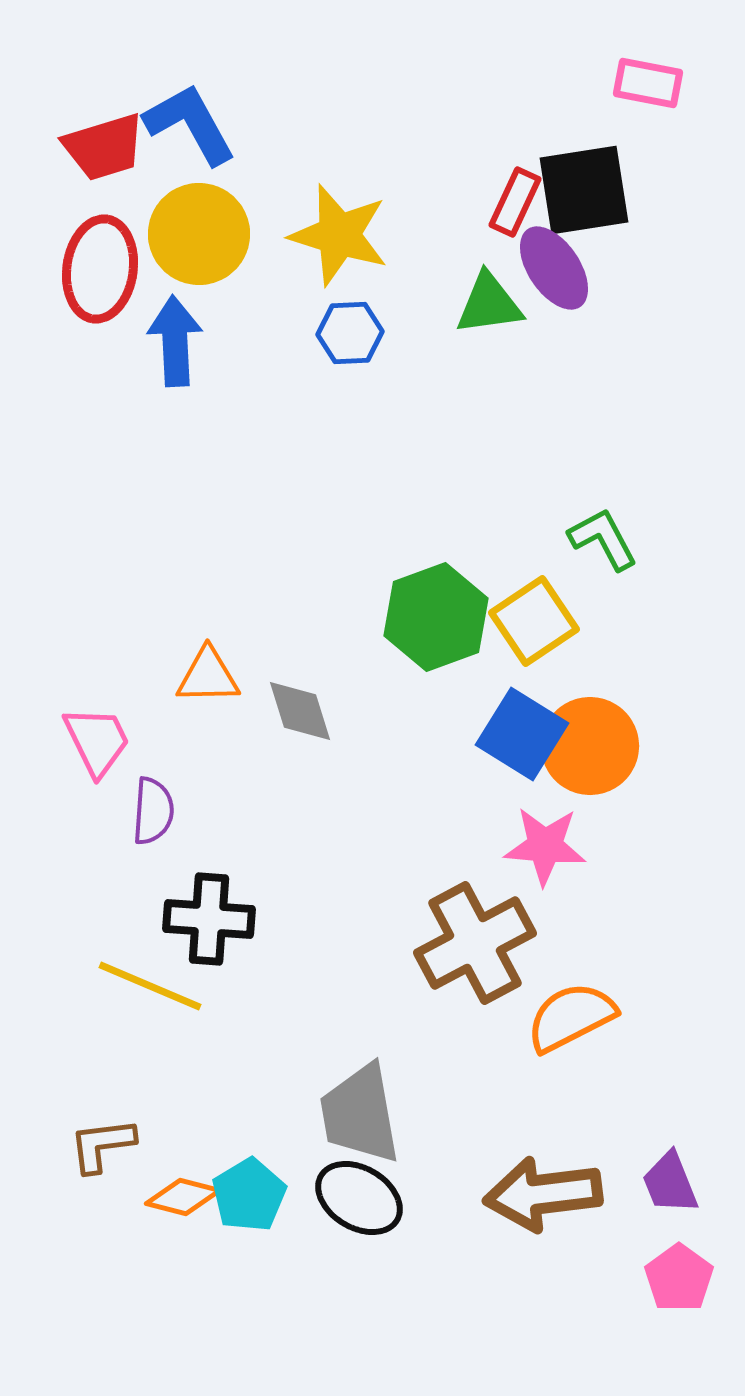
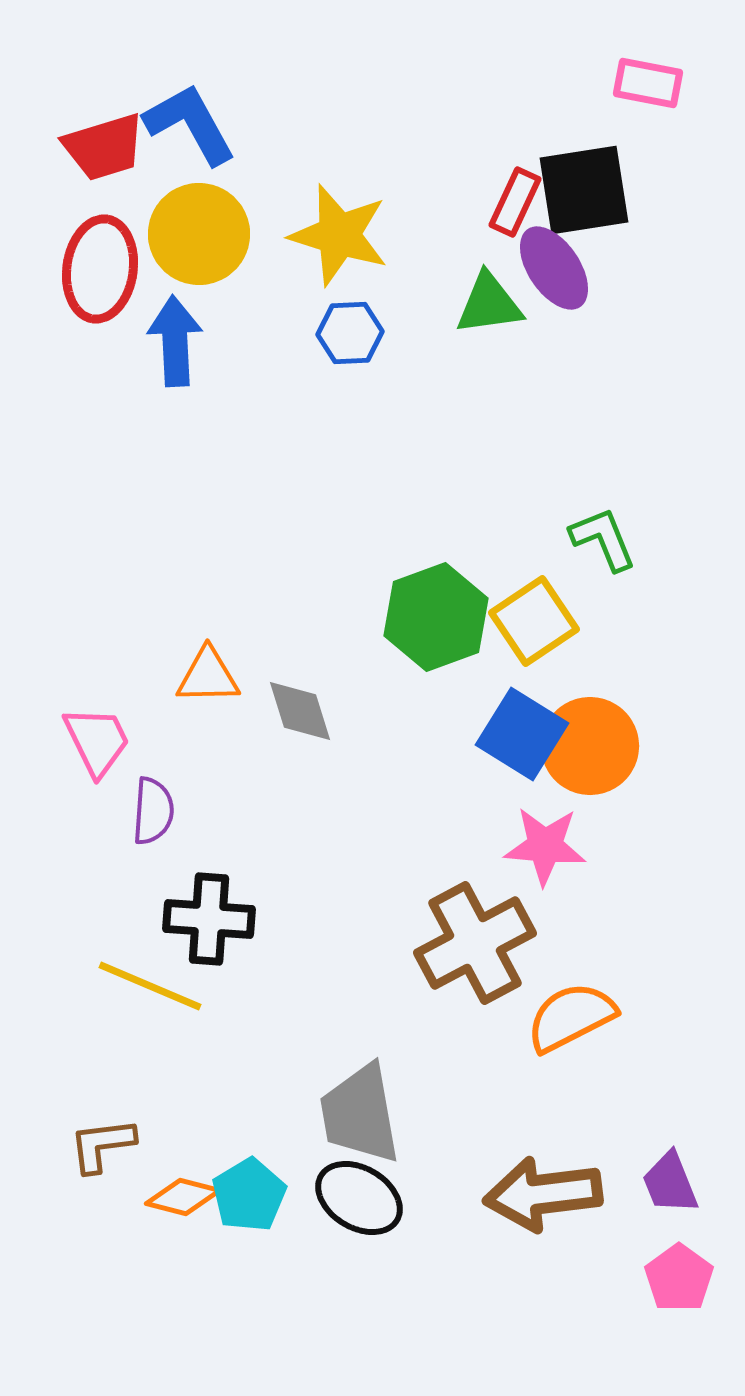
green L-shape: rotated 6 degrees clockwise
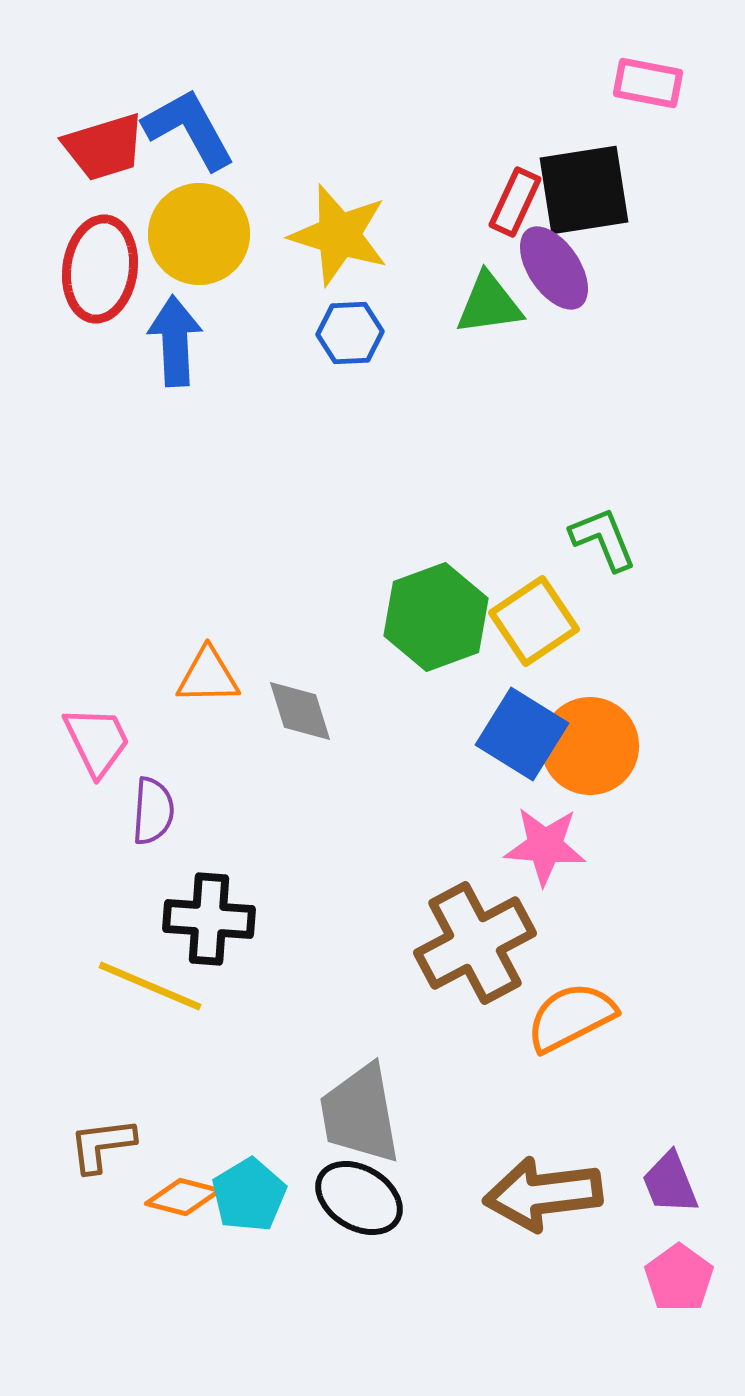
blue L-shape: moved 1 px left, 5 px down
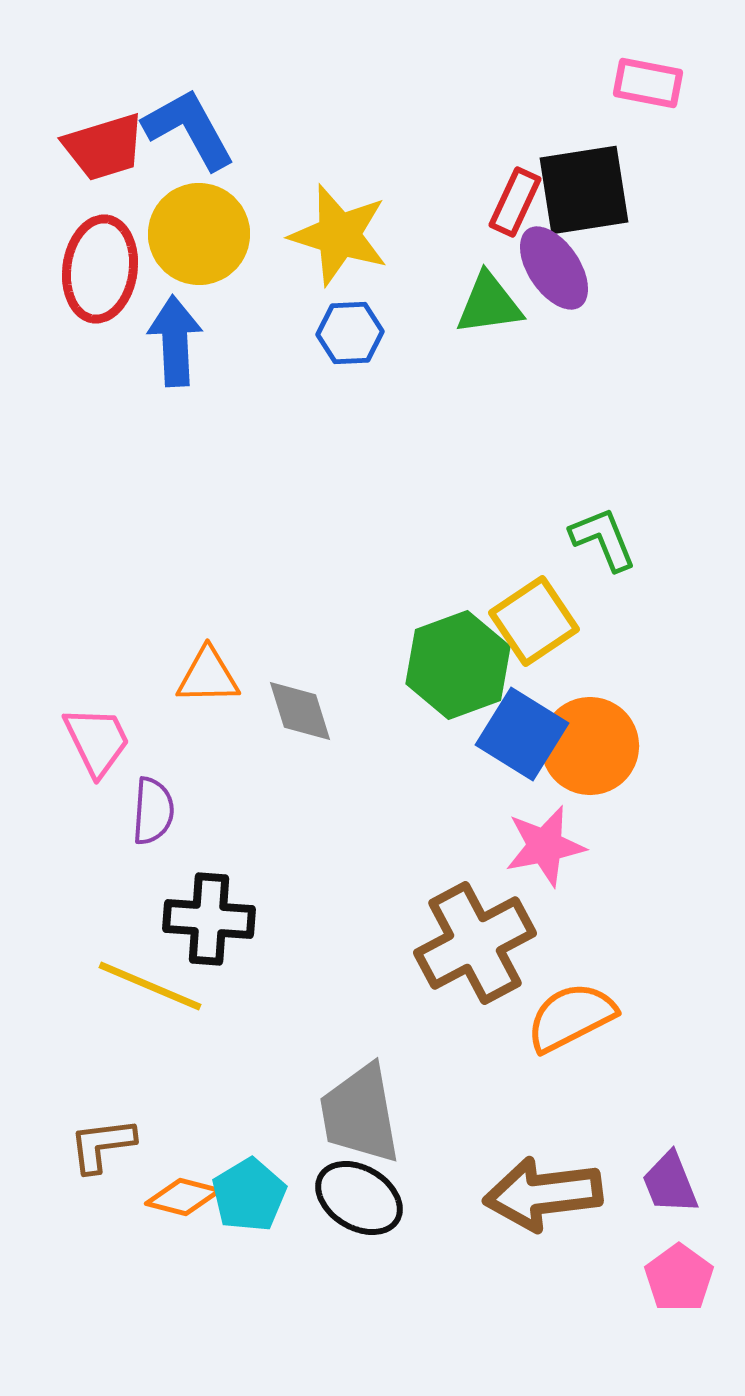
green hexagon: moved 22 px right, 48 px down
pink star: rotated 16 degrees counterclockwise
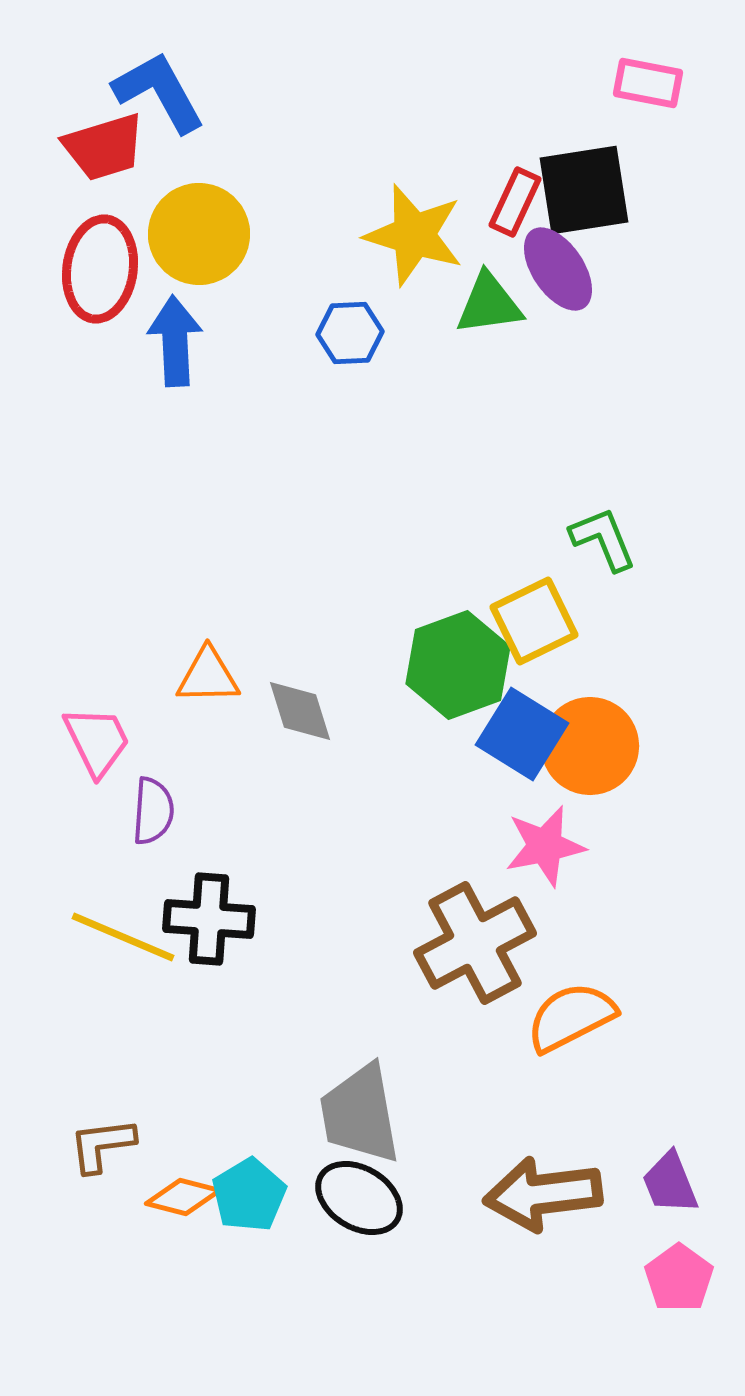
blue L-shape: moved 30 px left, 37 px up
yellow star: moved 75 px right
purple ellipse: moved 4 px right, 1 px down
yellow square: rotated 8 degrees clockwise
yellow line: moved 27 px left, 49 px up
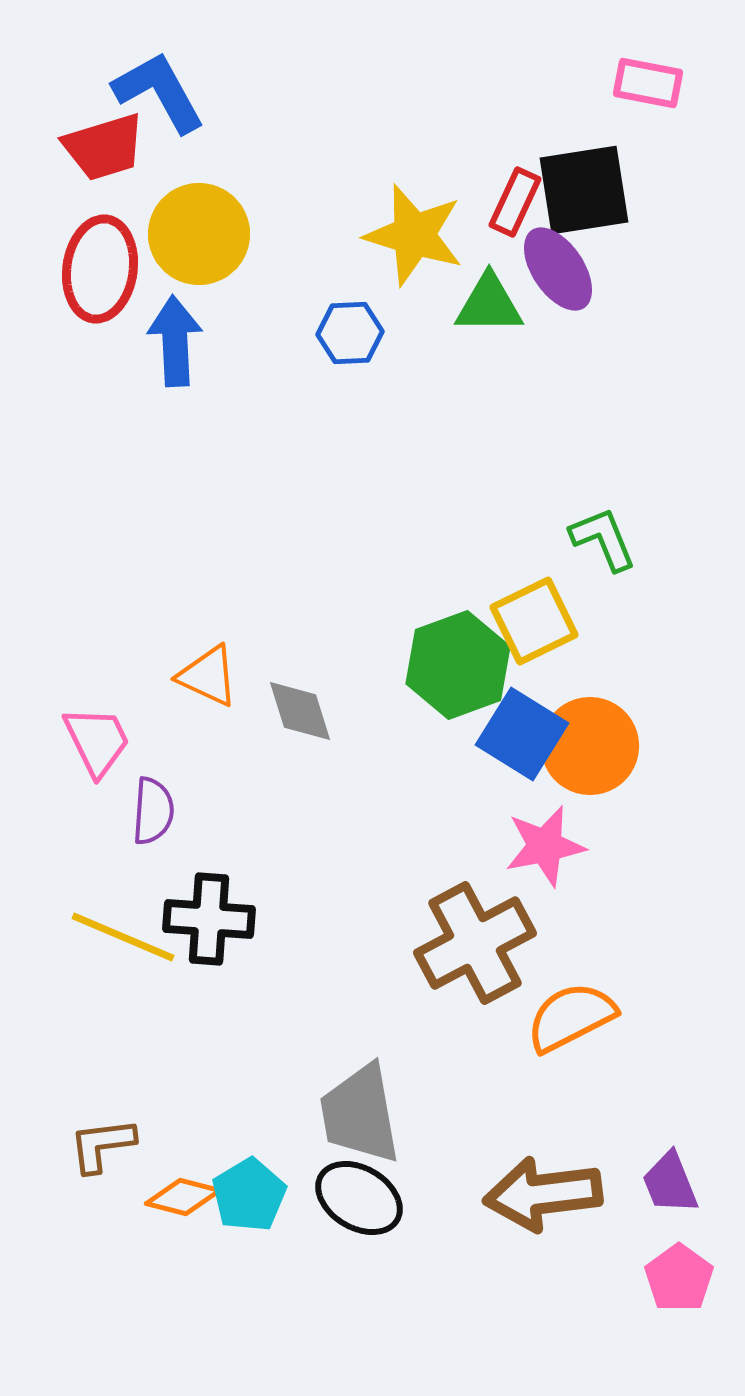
green triangle: rotated 8 degrees clockwise
orange triangle: rotated 26 degrees clockwise
